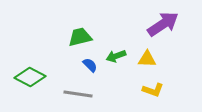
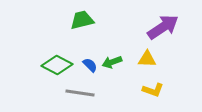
purple arrow: moved 3 px down
green trapezoid: moved 2 px right, 17 px up
green arrow: moved 4 px left, 6 px down
green diamond: moved 27 px right, 12 px up
gray line: moved 2 px right, 1 px up
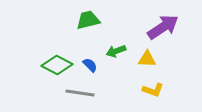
green trapezoid: moved 6 px right
green arrow: moved 4 px right, 11 px up
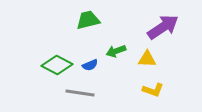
blue semicircle: rotated 112 degrees clockwise
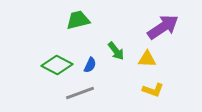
green trapezoid: moved 10 px left
green arrow: rotated 108 degrees counterclockwise
blue semicircle: rotated 42 degrees counterclockwise
gray line: rotated 28 degrees counterclockwise
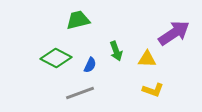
purple arrow: moved 11 px right, 6 px down
green arrow: rotated 18 degrees clockwise
green diamond: moved 1 px left, 7 px up
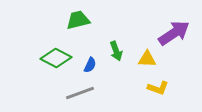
yellow L-shape: moved 5 px right, 2 px up
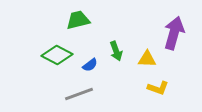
purple arrow: rotated 40 degrees counterclockwise
green diamond: moved 1 px right, 3 px up
blue semicircle: rotated 28 degrees clockwise
gray line: moved 1 px left, 1 px down
